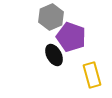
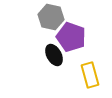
gray hexagon: rotated 25 degrees counterclockwise
yellow rectangle: moved 2 px left
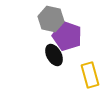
gray hexagon: moved 2 px down
purple pentagon: moved 4 px left, 1 px up
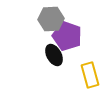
gray hexagon: rotated 15 degrees counterclockwise
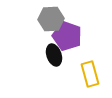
black ellipse: rotated 10 degrees clockwise
yellow rectangle: moved 1 px up
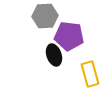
gray hexagon: moved 6 px left, 3 px up
purple pentagon: moved 2 px right; rotated 12 degrees counterclockwise
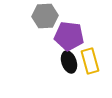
black ellipse: moved 15 px right, 7 px down
yellow rectangle: moved 13 px up
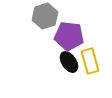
gray hexagon: rotated 15 degrees counterclockwise
black ellipse: rotated 15 degrees counterclockwise
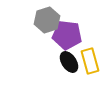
gray hexagon: moved 2 px right, 4 px down
purple pentagon: moved 2 px left, 1 px up
